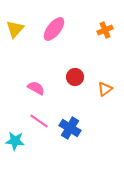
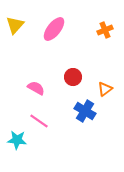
yellow triangle: moved 4 px up
red circle: moved 2 px left
blue cross: moved 15 px right, 17 px up
cyan star: moved 2 px right, 1 px up
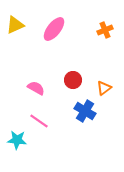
yellow triangle: rotated 24 degrees clockwise
red circle: moved 3 px down
orange triangle: moved 1 px left, 1 px up
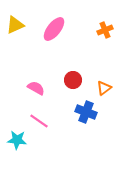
blue cross: moved 1 px right, 1 px down; rotated 10 degrees counterclockwise
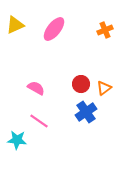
red circle: moved 8 px right, 4 px down
blue cross: rotated 35 degrees clockwise
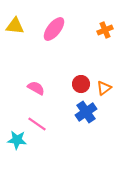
yellow triangle: moved 1 px down; rotated 30 degrees clockwise
pink line: moved 2 px left, 3 px down
